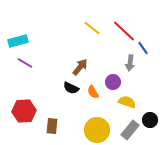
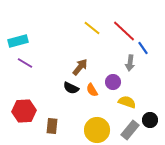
orange semicircle: moved 1 px left, 2 px up
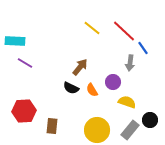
cyan rectangle: moved 3 px left; rotated 18 degrees clockwise
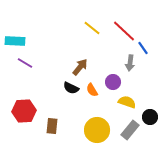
black circle: moved 3 px up
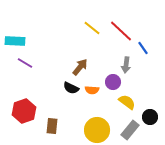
red line: moved 3 px left
gray arrow: moved 4 px left, 2 px down
orange semicircle: rotated 56 degrees counterclockwise
yellow semicircle: rotated 18 degrees clockwise
red hexagon: rotated 15 degrees counterclockwise
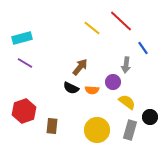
red line: moved 10 px up
cyan rectangle: moved 7 px right, 3 px up; rotated 18 degrees counterclockwise
gray rectangle: rotated 24 degrees counterclockwise
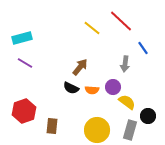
gray arrow: moved 1 px left, 1 px up
purple circle: moved 5 px down
black circle: moved 2 px left, 1 px up
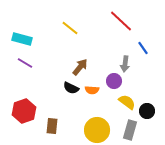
yellow line: moved 22 px left
cyan rectangle: moved 1 px down; rotated 30 degrees clockwise
purple circle: moved 1 px right, 6 px up
black circle: moved 1 px left, 5 px up
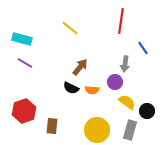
red line: rotated 55 degrees clockwise
purple circle: moved 1 px right, 1 px down
